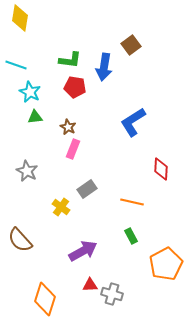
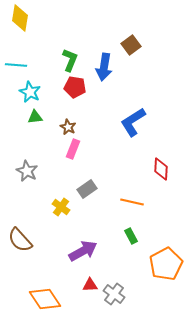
green L-shape: rotated 75 degrees counterclockwise
cyan line: rotated 15 degrees counterclockwise
gray cross: moved 2 px right; rotated 20 degrees clockwise
orange diamond: rotated 52 degrees counterclockwise
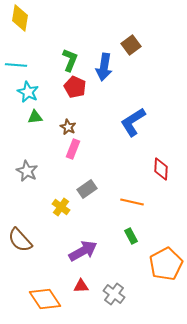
red pentagon: rotated 15 degrees clockwise
cyan star: moved 2 px left
red triangle: moved 9 px left, 1 px down
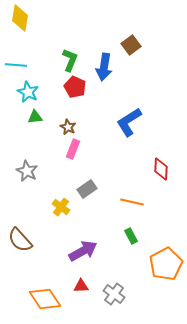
blue L-shape: moved 4 px left
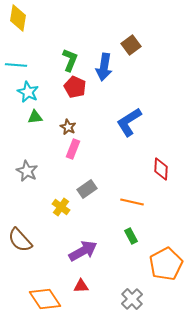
yellow diamond: moved 2 px left
gray cross: moved 18 px right, 5 px down; rotated 10 degrees clockwise
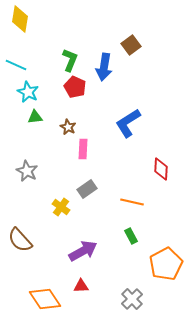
yellow diamond: moved 2 px right, 1 px down
cyan line: rotated 20 degrees clockwise
blue L-shape: moved 1 px left, 1 px down
pink rectangle: moved 10 px right; rotated 18 degrees counterclockwise
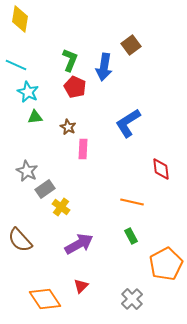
red diamond: rotated 10 degrees counterclockwise
gray rectangle: moved 42 px left
purple arrow: moved 4 px left, 7 px up
red triangle: rotated 42 degrees counterclockwise
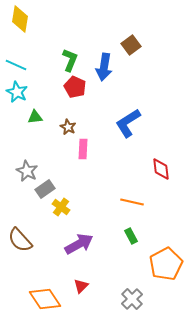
cyan star: moved 11 px left
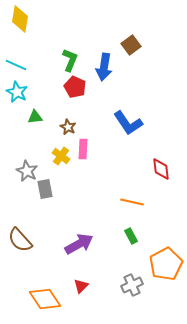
blue L-shape: rotated 92 degrees counterclockwise
gray rectangle: rotated 66 degrees counterclockwise
yellow cross: moved 51 px up
gray cross: moved 14 px up; rotated 20 degrees clockwise
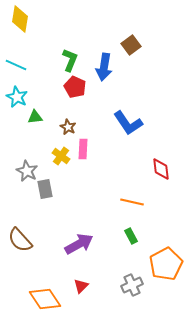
cyan star: moved 5 px down
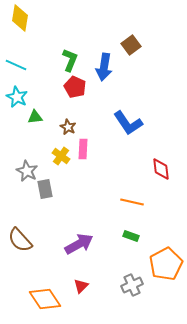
yellow diamond: moved 1 px up
green rectangle: rotated 42 degrees counterclockwise
